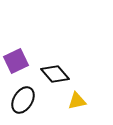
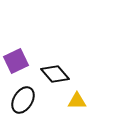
yellow triangle: rotated 12 degrees clockwise
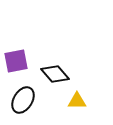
purple square: rotated 15 degrees clockwise
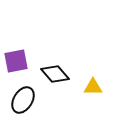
yellow triangle: moved 16 px right, 14 px up
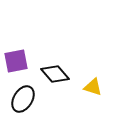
yellow triangle: rotated 18 degrees clockwise
black ellipse: moved 1 px up
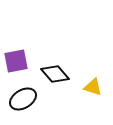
black ellipse: rotated 28 degrees clockwise
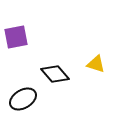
purple square: moved 24 px up
yellow triangle: moved 3 px right, 23 px up
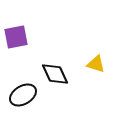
black diamond: rotated 16 degrees clockwise
black ellipse: moved 4 px up
